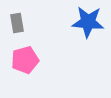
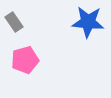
gray rectangle: moved 3 px left, 1 px up; rotated 24 degrees counterclockwise
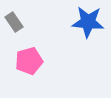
pink pentagon: moved 4 px right, 1 px down
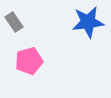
blue star: rotated 12 degrees counterclockwise
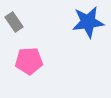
pink pentagon: rotated 12 degrees clockwise
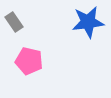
pink pentagon: rotated 16 degrees clockwise
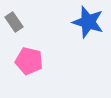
blue star: rotated 24 degrees clockwise
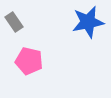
blue star: rotated 28 degrees counterclockwise
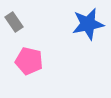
blue star: moved 2 px down
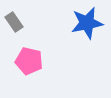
blue star: moved 1 px left, 1 px up
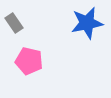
gray rectangle: moved 1 px down
